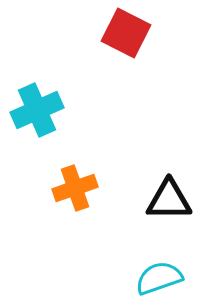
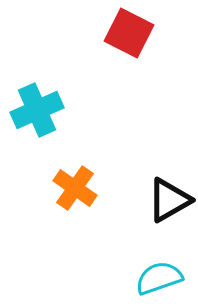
red square: moved 3 px right
orange cross: rotated 36 degrees counterclockwise
black triangle: rotated 30 degrees counterclockwise
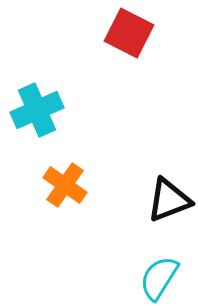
orange cross: moved 10 px left, 3 px up
black triangle: rotated 9 degrees clockwise
cyan semicircle: rotated 39 degrees counterclockwise
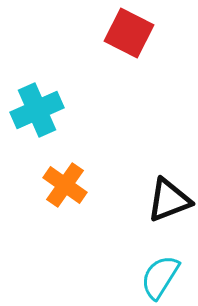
cyan semicircle: moved 1 px right, 1 px up
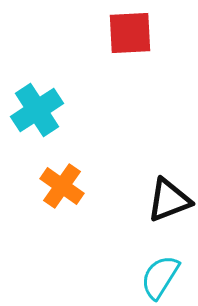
red square: moved 1 px right; rotated 30 degrees counterclockwise
cyan cross: rotated 9 degrees counterclockwise
orange cross: moved 3 px left, 1 px down
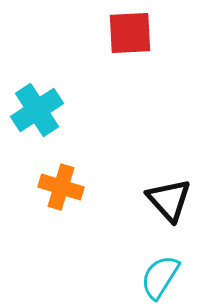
orange cross: moved 1 px left, 1 px down; rotated 18 degrees counterclockwise
black triangle: rotated 51 degrees counterclockwise
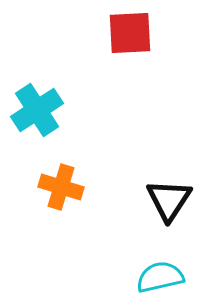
black triangle: rotated 15 degrees clockwise
cyan semicircle: rotated 45 degrees clockwise
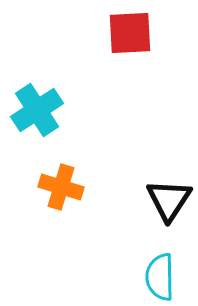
cyan semicircle: rotated 78 degrees counterclockwise
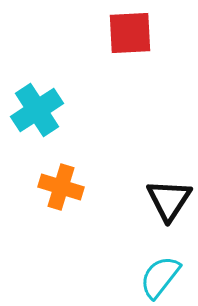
cyan semicircle: rotated 39 degrees clockwise
